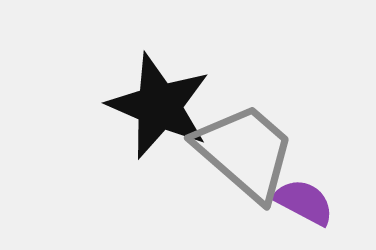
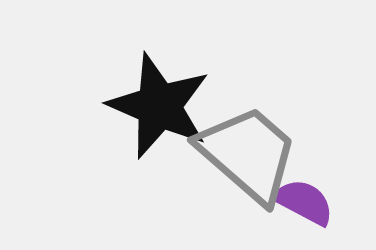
gray trapezoid: moved 3 px right, 2 px down
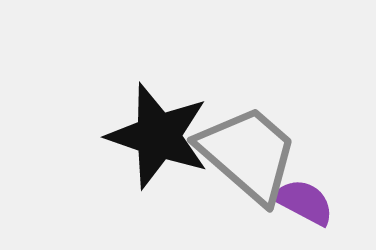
black star: moved 1 px left, 30 px down; rotated 4 degrees counterclockwise
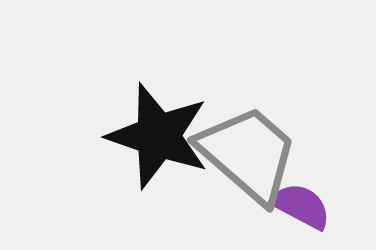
purple semicircle: moved 3 px left, 4 px down
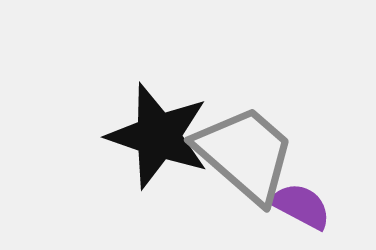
gray trapezoid: moved 3 px left
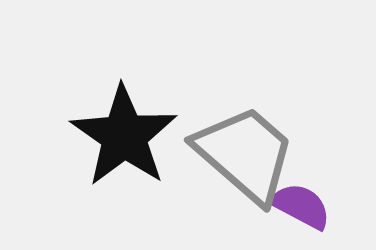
black star: moved 34 px left; rotated 16 degrees clockwise
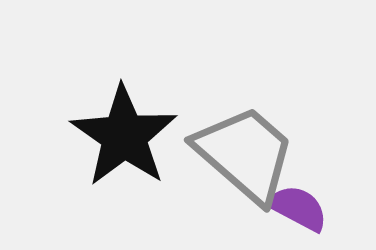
purple semicircle: moved 3 px left, 2 px down
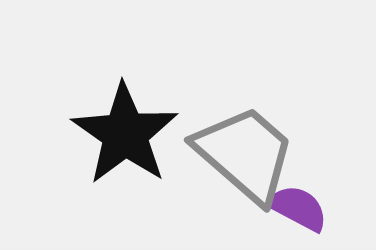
black star: moved 1 px right, 2 px up
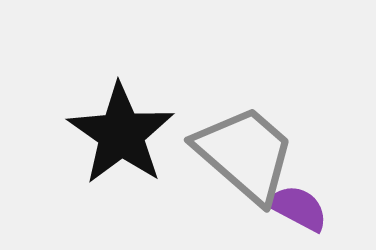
black star: moved 4 px left
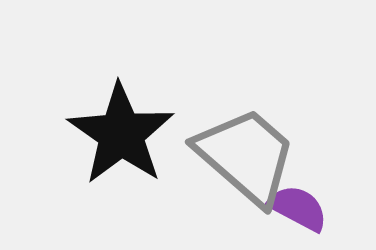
gray trapezoid: moved 1 px right, 2 px down
